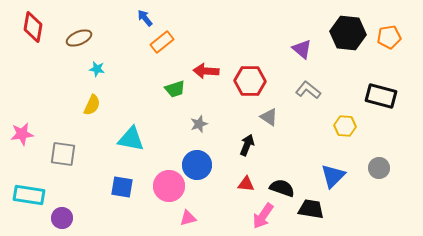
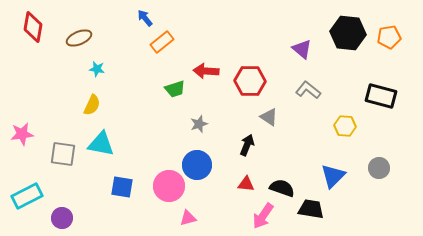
cyan triangle: moved 30 px left, 5 px down
cyan rectangle: moved 2 px left, 1 px down; rotated 36 degrees counterclockwise
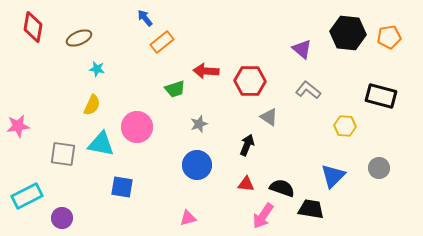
pink star: moved 4 px left, 8 px up
pink circle: moved 32 px left, 59 px up
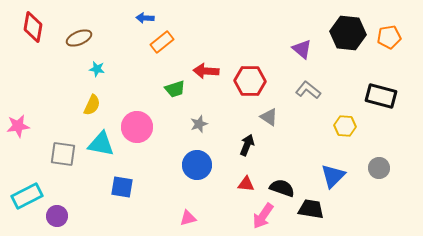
blue arrow: rotated 48 degrees counterclockwise
purple circle: moved 5 px left, 2 px up
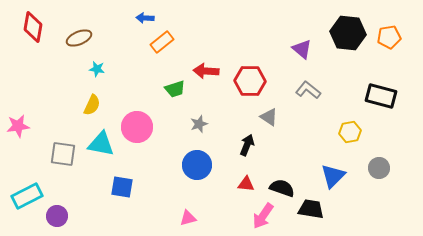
yellow hexagon: moved 5 px right, 6 px down; rotated 15 degrees counterclockwise
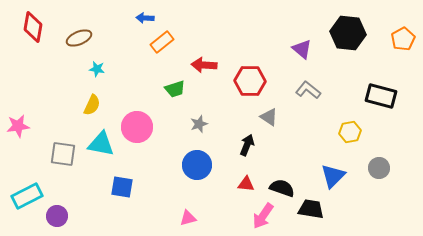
orange pentagon: moved 14 px right, 2 px down; rotated 20 degrees counterclockwise
red arrow: moved 2 px left, 6 px up
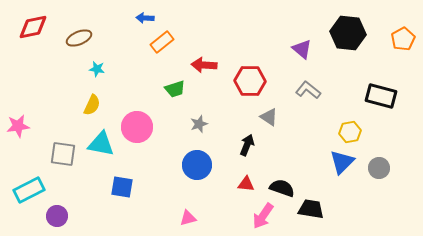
red diamond: rotated 68 degrees clockwise
blue triangle: moved 9 px right, 14 px up
cyan rectangle: moved 2 px right, 6 px up
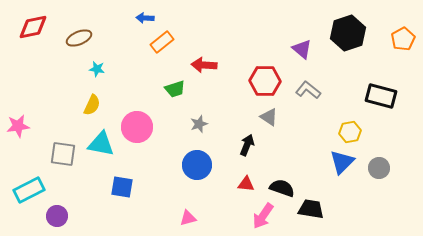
black hexagon: rotated 24 degrees counterclockwise
red hexagon: moved 15 px right
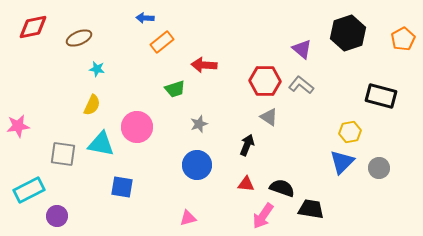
gray L-shape: moved 7 px left, 5 px up
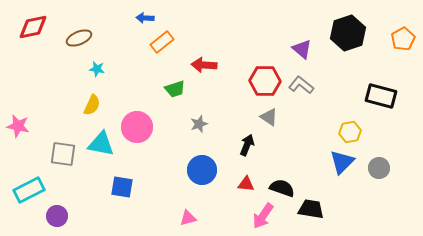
pink star: rotated 20 degrees clockwise
blue circle: moved 5 px right, 5 px down
